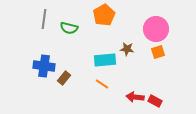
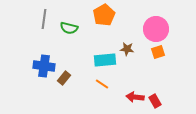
red rectangle: rotated 32 degrees clockwise
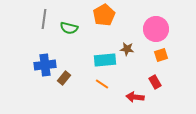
orange square: moved 3 px right, 3 px down
blue cross: moved 1 px right, 1 px up; rotated 15 degrees counterclockwise
red rectangle: moved 19 px up
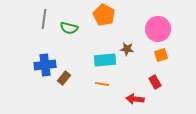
orange pentagon: rotated 15 degrees counterclockwise
pink circle: moved 2 px right
orange line: rotated 24 degrees counterclockwise
red arrow: moved 2 px down
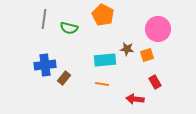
orange pentagon: moved 1 px left
orange square: moved 14 px left
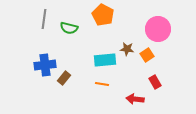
orange square: rotated 16 degrees counterclockwise
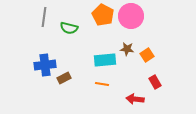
gray line: moved 2 px up
pink circle: moved 27 px left, 13 px up
brown rectangle: rotated 24 degrees clockwise
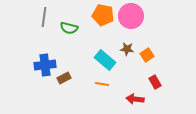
orange pentagon: rotated 15 degrees counterclockwise
cyan rectangle: rotated 45 degrees clockwise
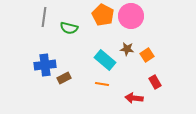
orange pentagon: rotated 15 degrees clockwise
red arrow: moved 1 px left, 1 px up
